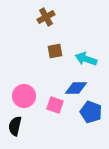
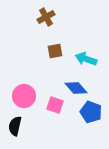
blue diamond: rotated 50 degrees clockwise
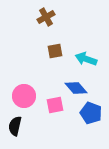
pink square: rotated 30 degrees counterclockwise
blue pentagon: moved 1 px down
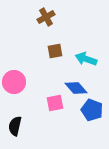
pink circle: moved 10 px left, 14 px up
pink square: moved 2 px up
blue pentagon: moved 1 px right, 3 px up
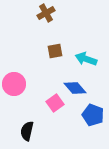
brown cross: moved 4 px up
pink circle: moved 2 px down
blue diamond: moved 1 px left
pink square: rotated 24 degrees counterclockwise
blue pentagon: moved 1 px right, 5 px down
black semicircle: moved 12 px right, 5 px down
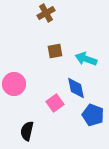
blue diamond: moved 1 px right; rotated 30 degrees clockwise
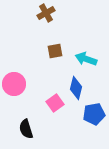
blue diamond: rotated 25 degrees clockwise
blue pentagon: moved 1 px right, 1 px up; rotated 30 degrees counterclockwise
black semicircle: moved 1 px left, 2 px up; rotated 30 degrees counterclockwise
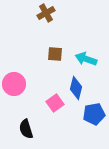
brown square: moved 3 px down; rotated 14 degrees clockwise
